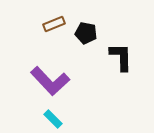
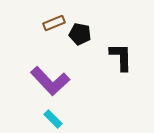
brown rectangle: moved 1 px up
black pentagon: moved 6 px left, 1 px down
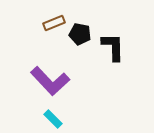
black L-shape: moved 8 px left, 10 px up
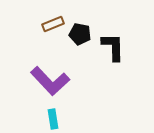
brown rectangle: moved 1 px left, 1 px down
cyan rectangle: rotated 36 degrees clockwise
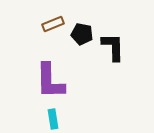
black pentagon: moved 2 px right
purple L-shape: rotated 42 degrees clockwise
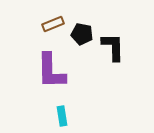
purple L-shape: moved 1 px right, 10 px up
cyan rectangle: moved 9 px right, 3 px up
